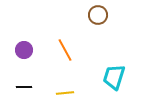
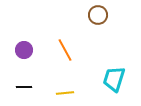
cyan trapezoid: moved 2 px down
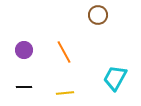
orange line: moved 1 px left, 2 px down
cyan trapezoid: moved 1 px right, 1 px up; rotated 12 degrees clockwise
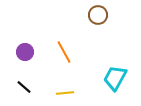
purple circle: moved 1 px right, 2 px down
black line: rotated 42 degrees clockwise
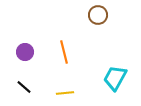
orange line: rotated 15 degrees clockwise
